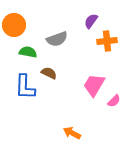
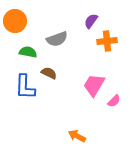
orange circle: moved 1 px right, 4 px up
orange arrow: moved 5 px right, 3 px down
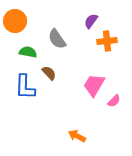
gray semicircle: rotated 75 degrees clockwise
brown semicircle: rotated 21 degrees clockwise
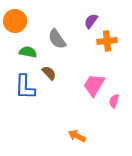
pink semicircle: rotated 152 degrees clockwise
